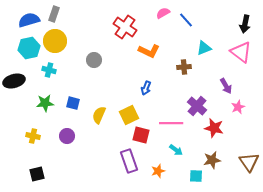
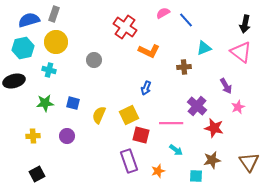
yellow circle: moved 1 px right, 1 px down
cyan hexagon: moved 6 px left
yellow cross: rotated 16 degrees counterclockwise
black square: rotated 14 degrees counterclockwise
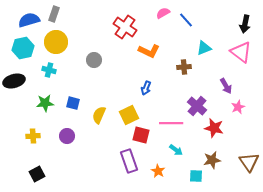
orange star: rotated 24 degrees counterclockwise
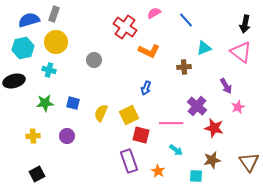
pink semicircle: moved 9 px left
yellow semicircle: moved 2 px right, 2 px up
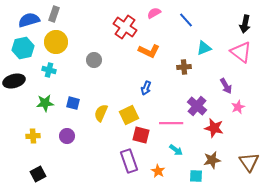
black square: moved 1 px right
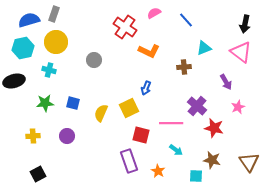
purple arrow: moved 4 px up
yellow square: moved 7 px up
brown star: rotated 24 degrees clockwise
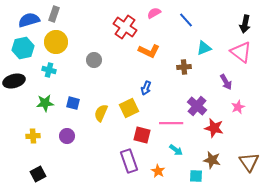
red square: moved 1 px right
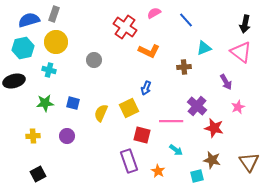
pink line: moved 2 px up
cyan square: moved 1 px right; rotated 16 degrees counterclockwise
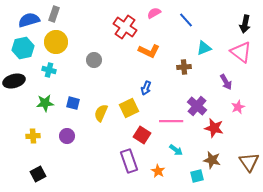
red square: rotated 18 degrees clockwise
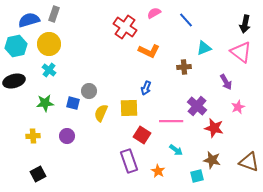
yellow circle: moved 7 px left, 2 px down
cyan hexagon: moved 7 px left, 2 px up
gray circle: moved 5 px left, 31 px down
cyan cross: rotated 24 degrees clockwise
yellow square: rotated 24 degrees clockwise
brown triangle: rotated 35 degrees counterclockwise
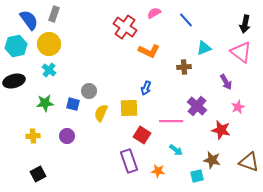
blue semicircle: rotated 70 degrees clockwise
blue square: moved 1 px down
red star: moved 7 px right, 2 px down
orange star: rotated 24 degrees counterclockwise
